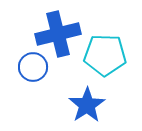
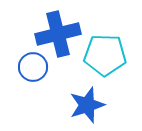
blue star: rotated 15 degrees clockwise
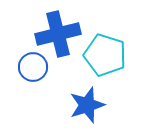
cyan pentagon: rotated 15 degrees clockwise
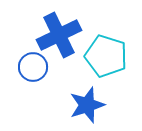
blue cross: moved 1 px right, 1 px down; rotated 12 degrees counterclockwise
cyan pentagon: moved 1 px right, 1 px down
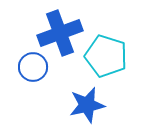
blue cross: moved 1 px right, 2 px up; rotated 6 degrees clockwise
blue star: rotated 6 degrees clockwise
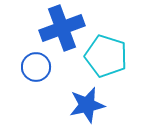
blue cross: moved 2 px right, 5 px up
blue circle: moved 3 px right
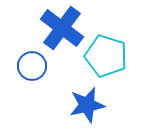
blue cross: rotated 33 degrees counterclockwise
blue circle: moved 4 px left, 1 px up
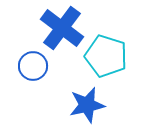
blue circle: moved 1 px right
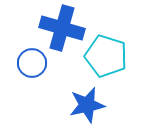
blue cross: rotated 21 degrees counterclockwise
blue circle: moved 1 px left, 3 px up
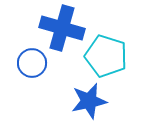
blue star: moved 2 px right, 4 px up
